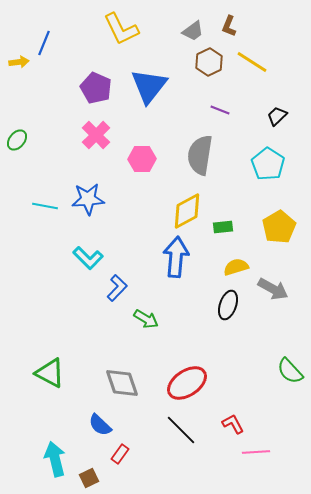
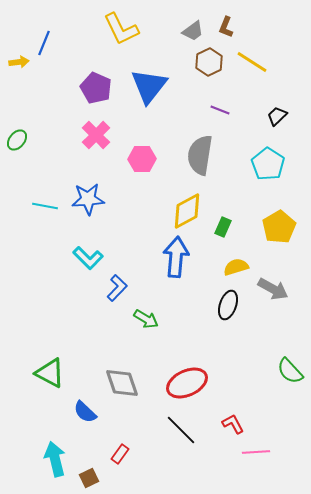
brown L-shape: moved 3 px left, 1 px down
green rectangle: rotated 60 degrees counterclockwise
red ellipse: rotated 9 degrees clockwise
blue semicircle: moved 15 px left, 13 px up
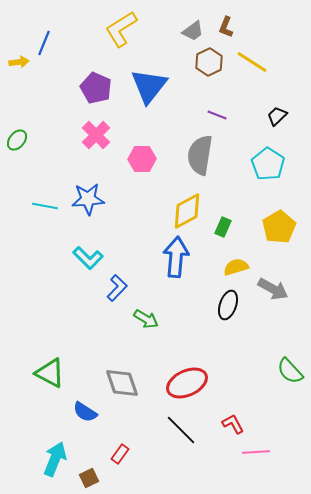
yellow L-shape: rotated 84 degrees clockwise
purple line: moved 3 px left, 5 px down
blue semicircle: rotated 10 degrees counterclockwise
cyan arrow: rotated 36 degrees clockwise
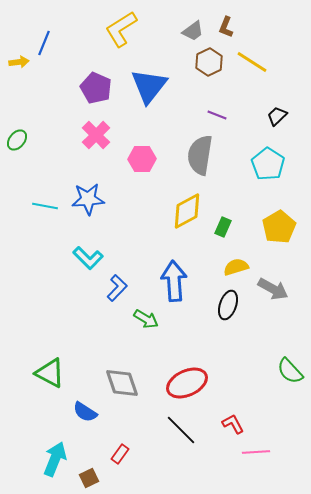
blue arrow: moved 2 px left, 24 px down; rotated 9 degrees counterclockwise
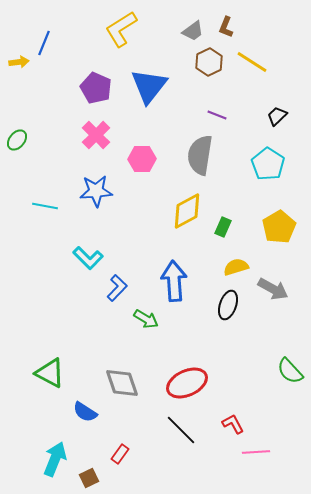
blue star: moved 8 px right, 8 px up
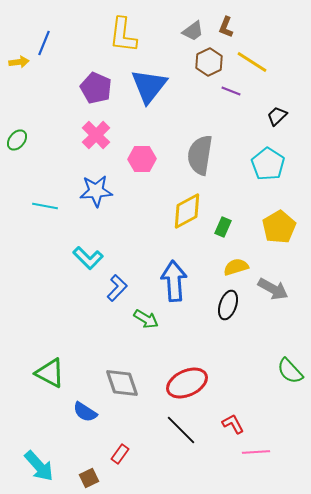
yellow L-shape: moved 2 px right, 6 px down; rotated 51 degrees counterclockwise
purple line: moved 14 px right, 24 px up
cyan arrow: moved 16 px left, 7 px down; rotated 116 degrees clockwise
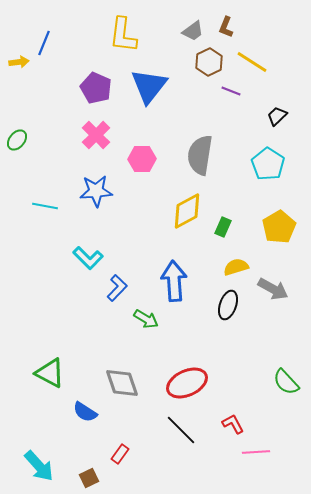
green semicircle: moved 4 px left, 11 px down
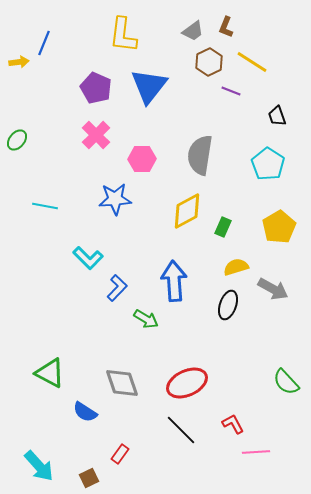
black trapezoid: rotated 65 degrees counterclockwise
blue star: moved 19 px right, 8 px down
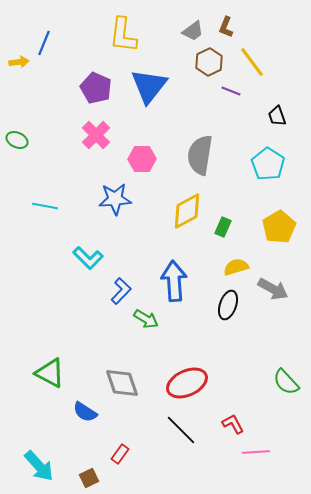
yellow line: rotated 20 degrees clockwise
green ellipse: rotated 75 degrees clockwise
blue L-shape: moved 4 px right, 3 px down
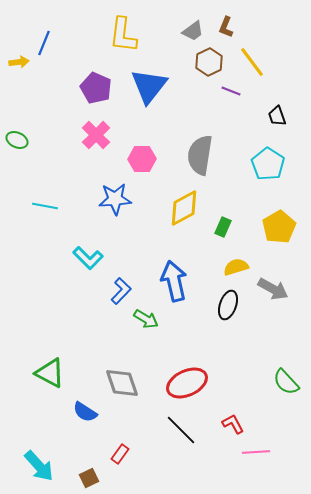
yellow diamond: moved 3 px left, 3 px up
blue arrow: rotated 9 degrees counterclockwise
